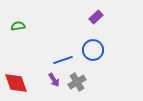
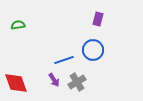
purple rectangle: moved 2 px right, 2 px down; rotated 32 degrees counterclockwise
green semicircle: moved 1 px up
blue line: moved 1 px right
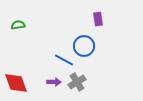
purple rectangle: rotated 24 degrees counterclockwise
blue circle: moved 9 px left, 4 px up
blue line: rotated 48 degrees clockwise
purple arrow: moved 2 px down; rotated 56 degrees counterclockwise
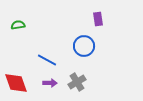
blue line: moved 17 px left
purple arrow: moved 4 px left, 1 px down
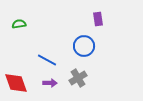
green semicircle: moved 1 px right, 1 px up
gray cross: moved 1 px right, 4 px up
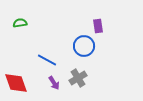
purple rectangle: moved 7 px down
green semicircle: moved 1 px right, 1 px up
purple arrow: moved 4 px right; rotated 56 degrees clockwise
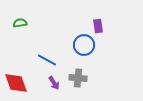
blue circle: moved 1 px up
gray cross: rotated 36 degrees clockwise
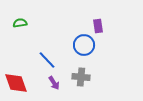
blue line: rotated 18 degrees clockwise
gray cross: moved 3 px right, 1 px up
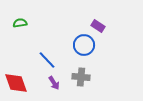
purple rectangle: rotated 48 degrees counterclockwise
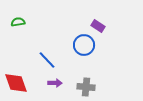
green semicircle: moved 2 px left, 1 px up
gray cross: moved 5 px right, 10 px down
purple arrow: moved 1 px right; rotated 56 degrees counterclockwise
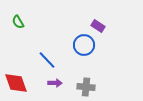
green semicircle: rotated 112 degrees counterclockwise
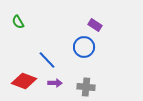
purple rectangle: moved 3 px left, 1 px up
blue circle: moved 2 px down
red diamond: moved 8 px right, 2 px up; rotated 50 degrees counterclockwise
